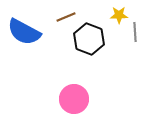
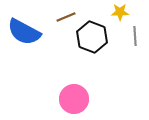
yellow star: moved 1 px right, 3 px up
gray line: moved 4 px down
black hexagon: moved 3 px right, 2 px up
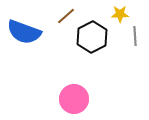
yellow star: moved 2 px down
brown line: moved 1 px up; rotated 18 degrees counterclockwise
blue semicircle: rotated 8 degrees counterclockwise
black hexagon: rotated 12 degrees clockwise
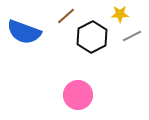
gray line: moved 3 px left; rotated 66 degrees clockwise
pink circle: moved 4 px right, 4 px up
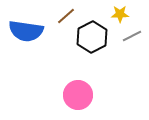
blue semicircle: moved 2 px right, 1 px up; rotated 12 degrees counterclockwise
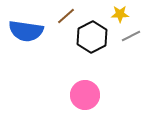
gray line: moved 1 px left
pink circle: moved 7 px right
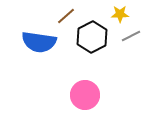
blue semicircle: moved 13 px right, 11 px down
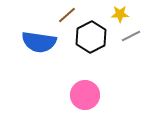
brown line: moved 1 px right, 1 px up
black hexagon: moved 1 px left
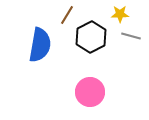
brown line: rotated 18 degrees counterclockwise
gray line: rotated 42 degrees clockwise
blue semicircle: moved 1 px right, 3 px down; rotated 88 degrees counterclockwise
pink circle: moved 5 px right, 3 px up
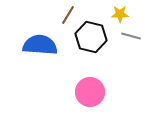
brown line: moved 1 px right
black hexagon: rotated 20 degrees counterclockwise
blue semicircle: rotated 96 degrees counterclockwise
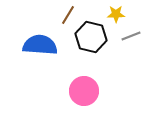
yellow star: moved 4 px left
gray line: rotated 36 degrees counterclockwise
pink circle: moved 6 px left, 1 px up
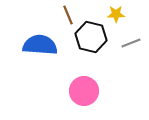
brown line: rotated 54 degrees counterclockwise
gray line: moved 7 px down
